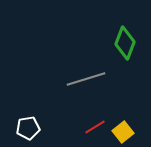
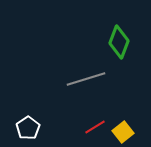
green diamond: moved 6 px left, 1 px up
white pentagon: rotated 25 degrees counterclockwise
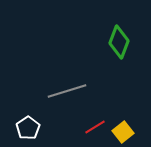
gray line: moved 19 px left, 12 px down
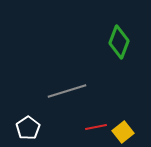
red line: moved 1 px right; rotated 20 degrees clockwise
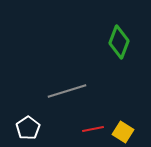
red line: moved 3 px left, 2 px down
yellow square: rotated 20 degrees counterclockwise
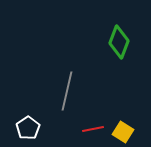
gray line: rotated 60 degrees counterclockwise
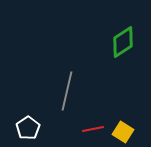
green diamond: moved 4 px right; rotated 36 degrees clockwise
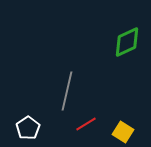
green diamond: moved 4 px right; rotated 8 degrees clockwise
red line: moved 7 px left, 5 px up; rotated 20 degrees counterclockwise
